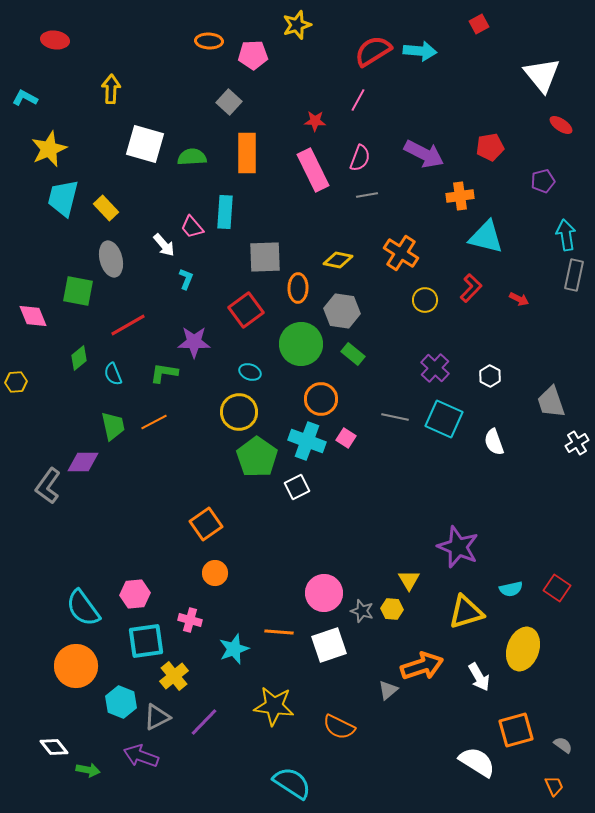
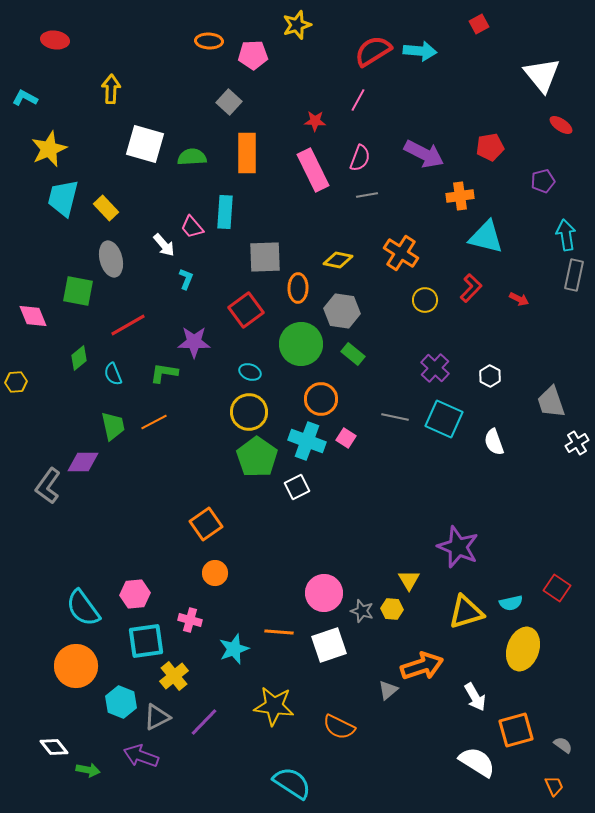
yellow circle at (239, 412): moved 10 px right
cyan semicircle at (511, 589): moved 14 px down
white arrow at (479, 677): moved 4 px left, 20 px down
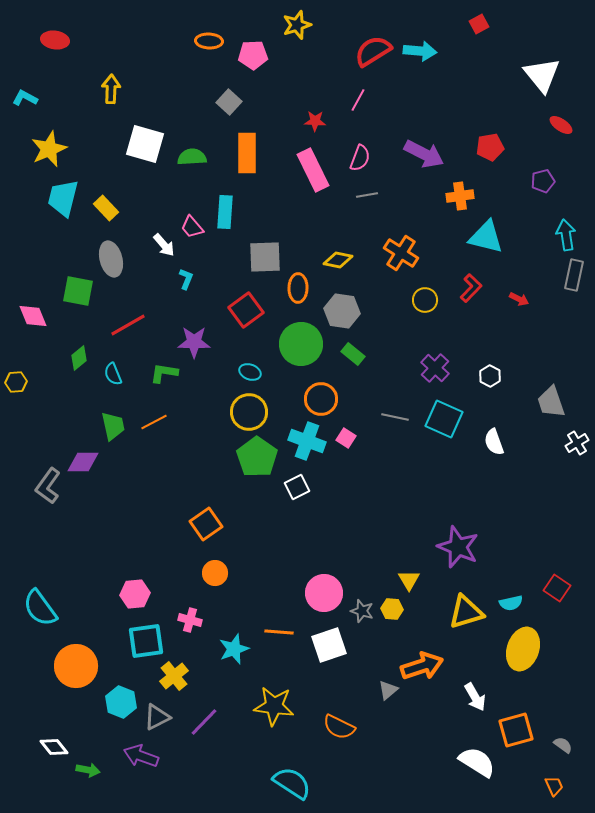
cyan semicircle at (83, 608): moved 43 px left
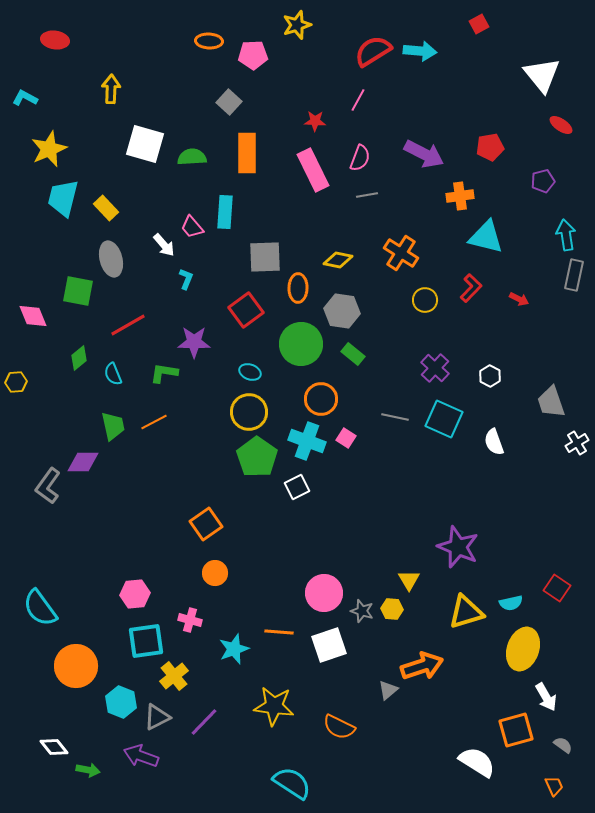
white arrow at (475, 697): moved 71 px right
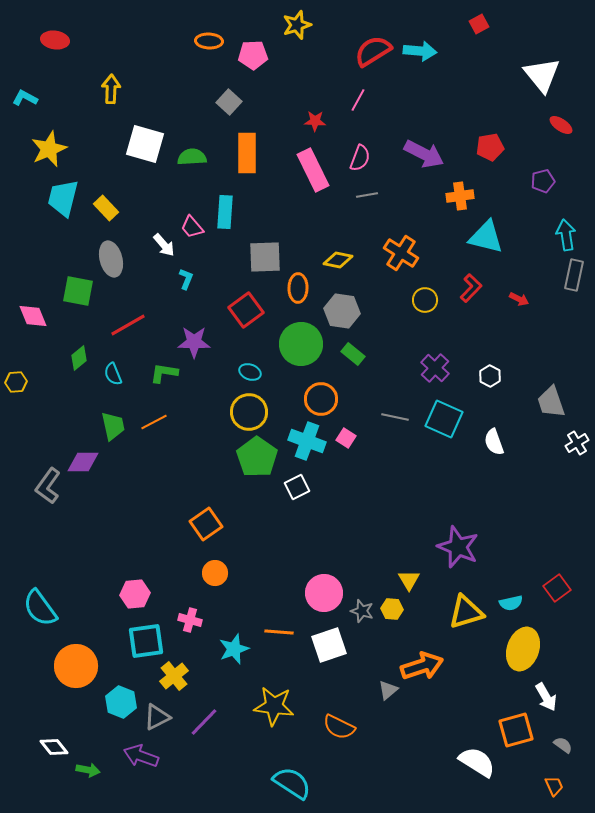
red square at (557, 588): rotated 20 degrees clockwise
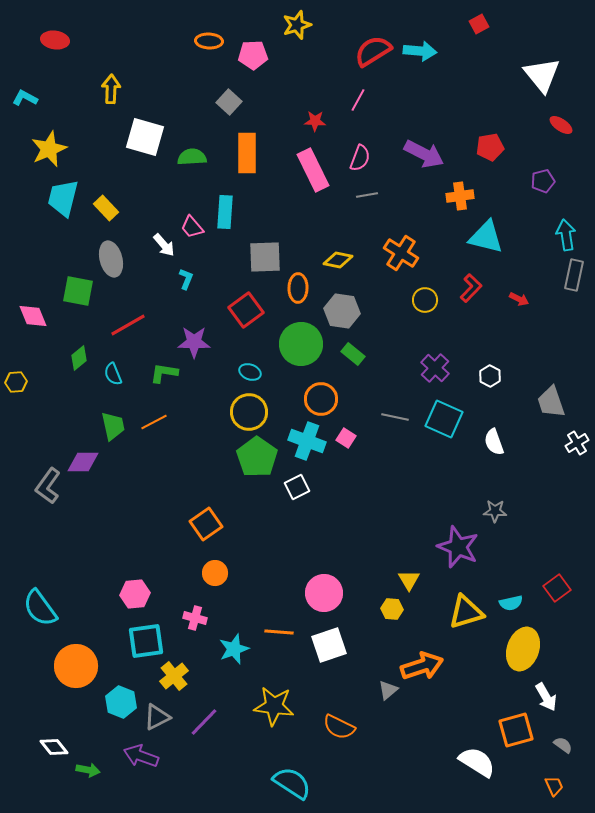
white square at (145, 144): moved 7 px up
gray star at (362, 611): moved 133 px right, 100 px up; rotated 15 degrees counterclockwise
pink cross at (190, 620): moved 5 px right, 2 px up
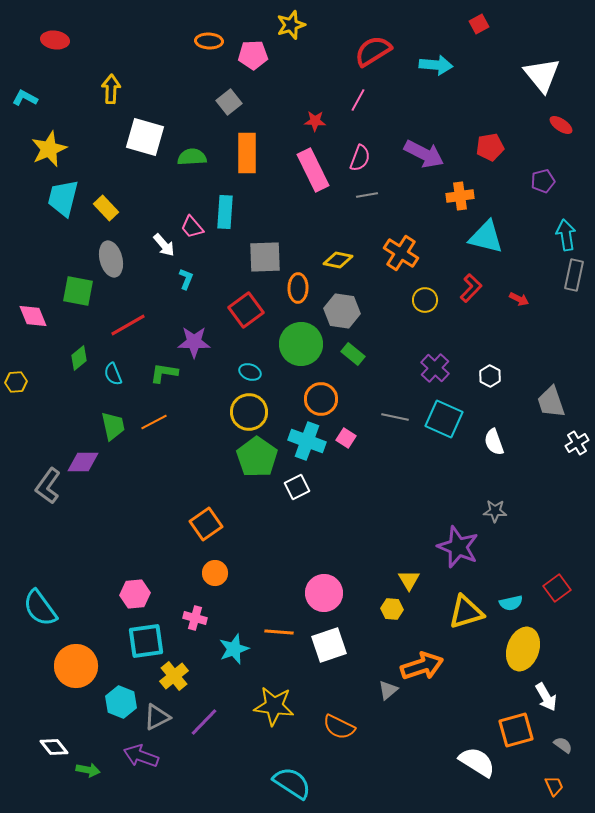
yellow star at (297, 25): moved 6 px left
cyan arrow at (420, 51): moved 16 px right, 14 px down
gray square at (229, 102): rotated 10 degrees clockwise
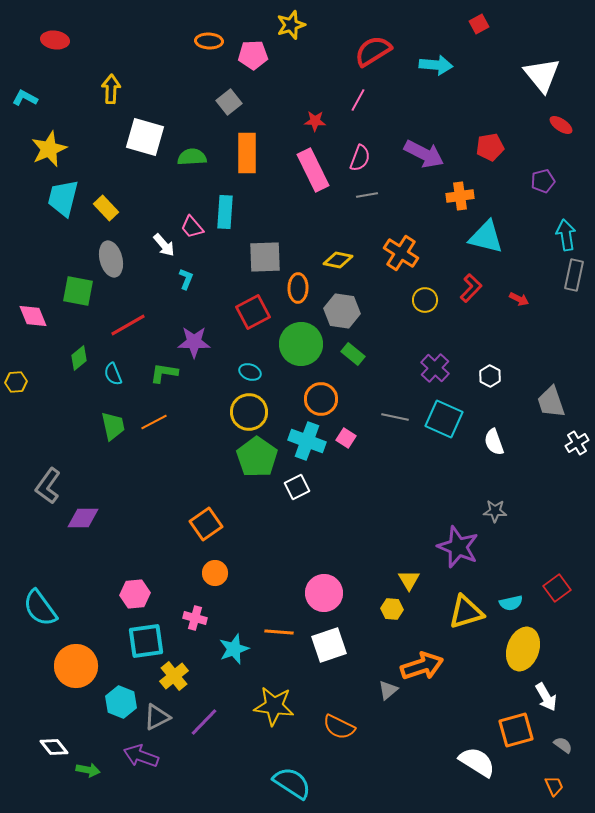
red square at (246, 310): moved 7 px right, 2 px down; rotated 8 degrees clockwise
purple diamond at (83, 462): moved 56 px down
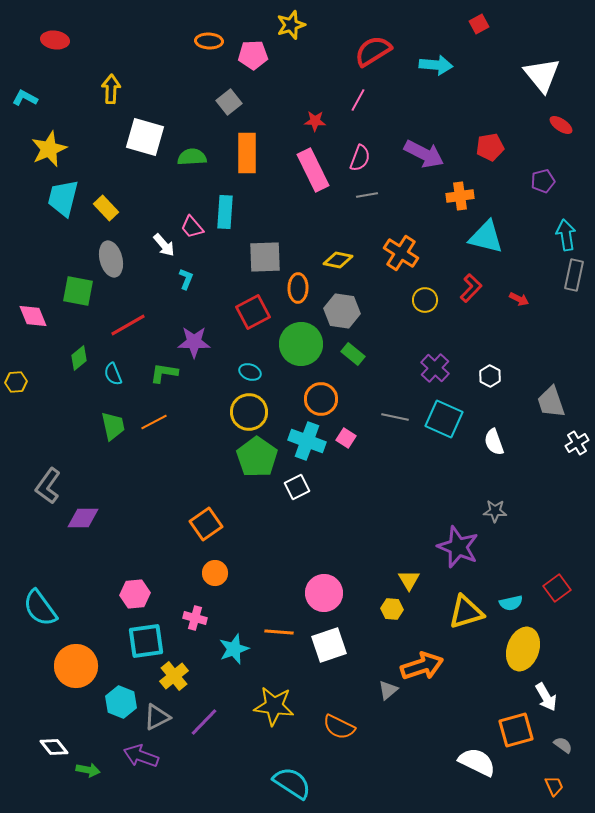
white semicircle at (477, 762): rotated 6 degrees counterclockwise
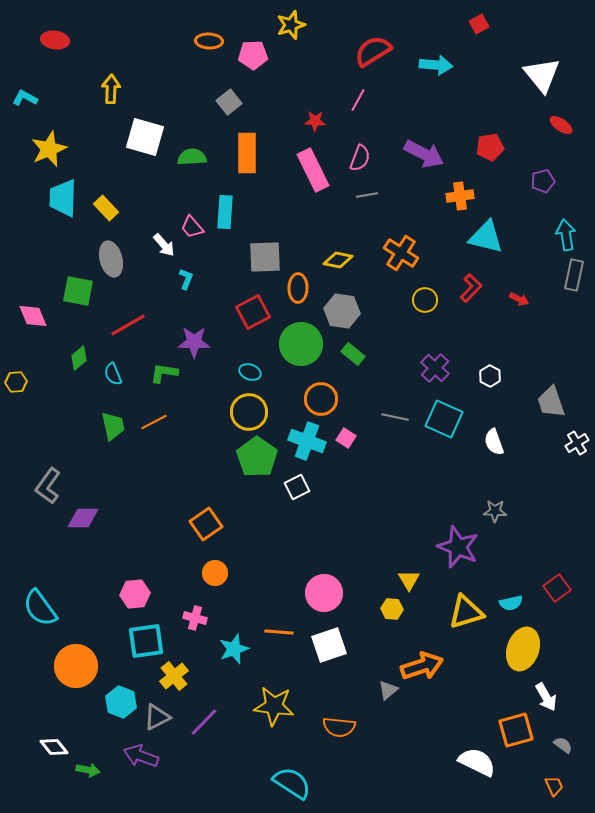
cyan trapezoid at (63, 198): rotated 12 degrees counterclockwise
orange semicircle at (339, 727): rotated 20 degrees counterclockwise
